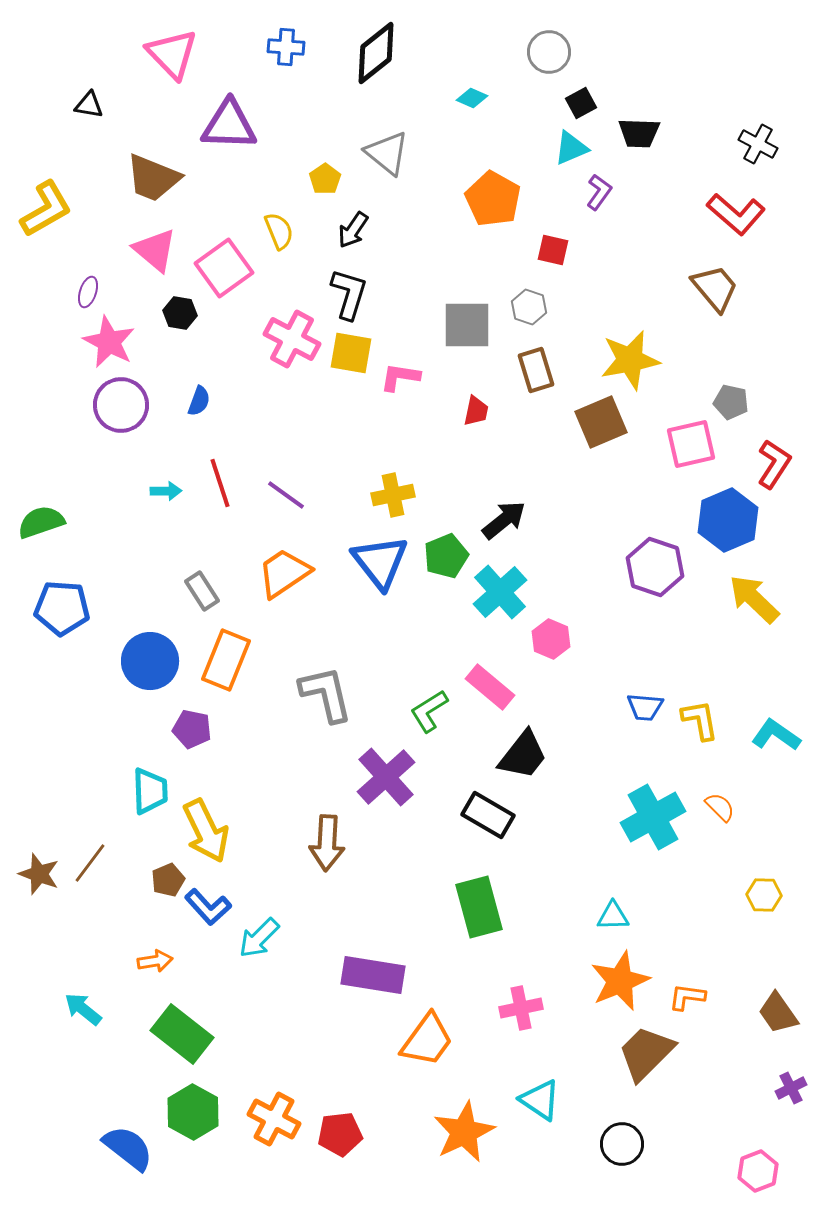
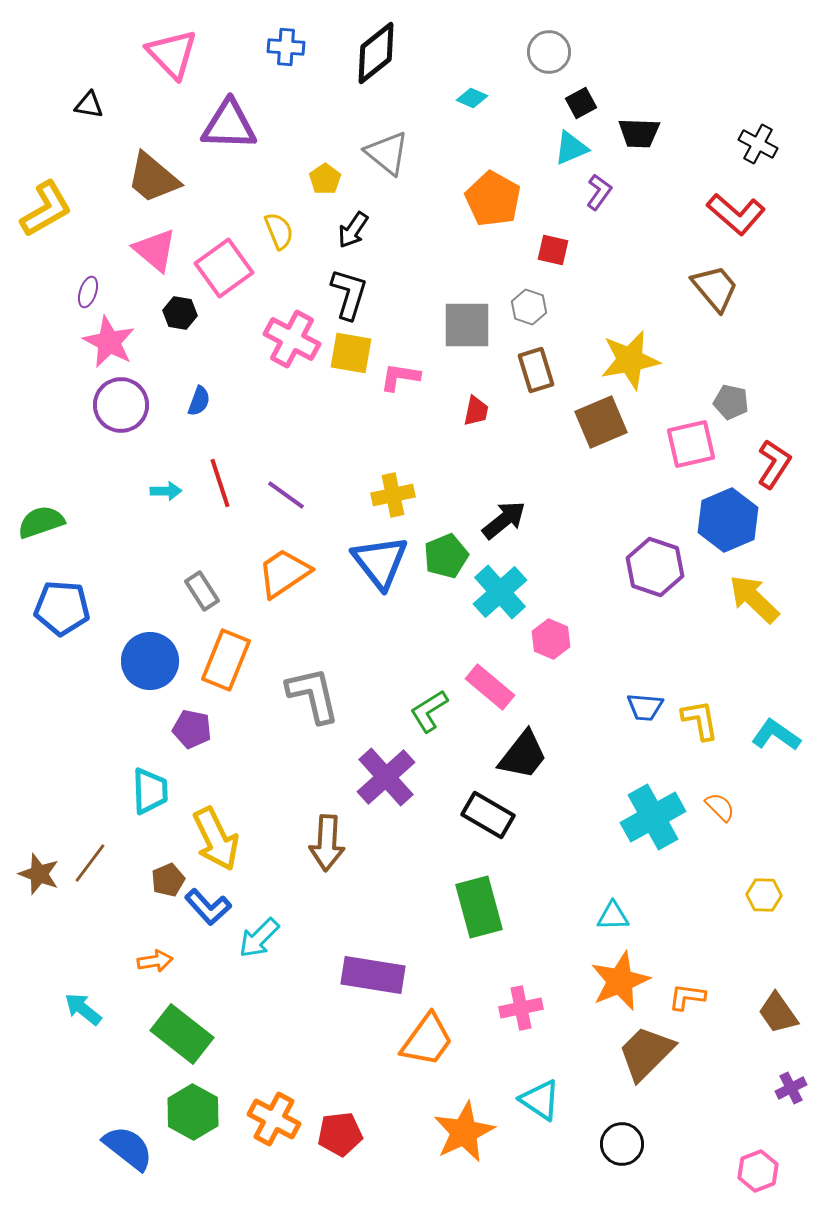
brown trapezoid at (153, 178): rotated 18 degrees clockwise
gray L-shape at (326, 694): moved 13 px left, 1 px down
yellow arrow at (206, 831): moved 10 px right, 8 px down
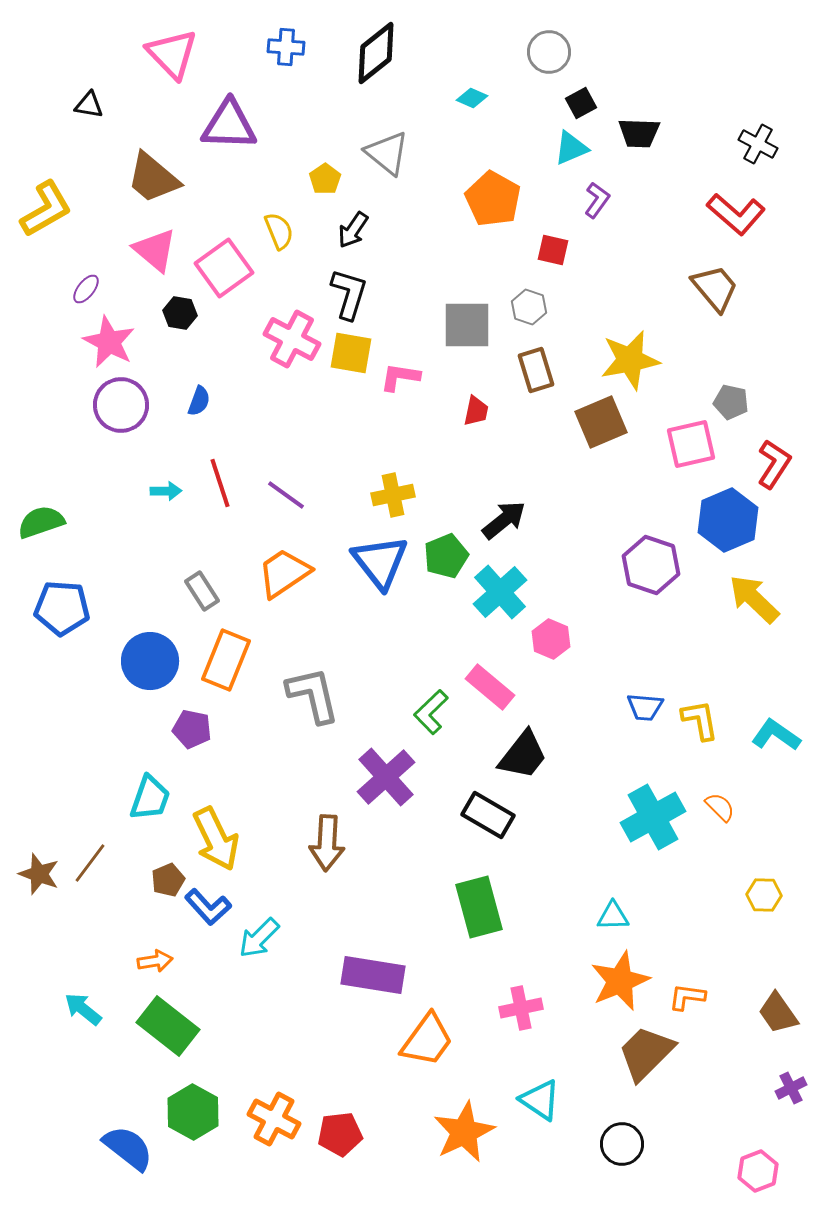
purple L-shape at (599, 192): moved 2 px left, 8 px down
purple ellipse at (88, 292): moved 2 px left, 3 px up; rotated 20 degrees clockwise
purple hexagon at (655, 567): moved 4 px left, 2 px up
green L-shape at (429, 711): moved 2 px right, 1 px down; rotated 12 degrees counterclockwise
cyan trapezoid at (150, 791): moved 7 px down; rotated 21 degrees clockwise
green rectangle at (182, 1034): moved 14 px left, 8 px up
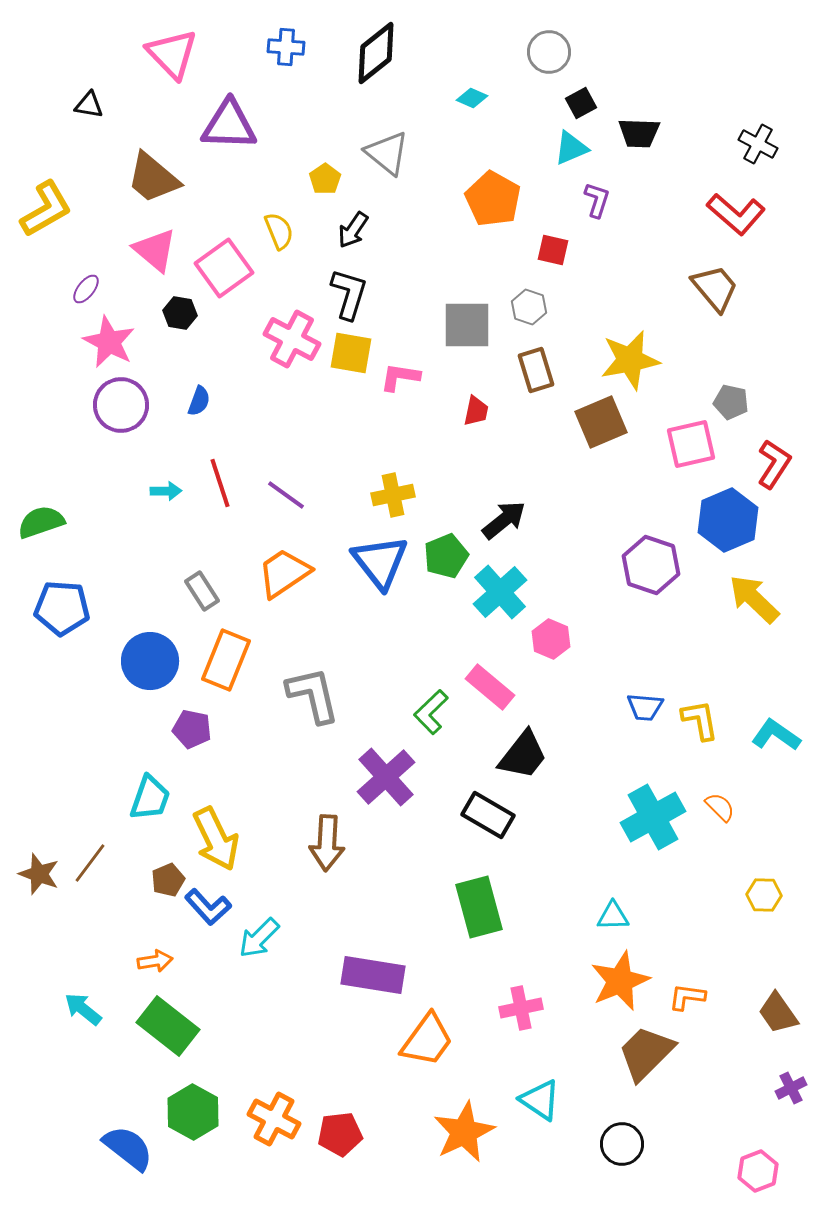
purple L-shape at (597, 200): rotated 18 degrees counterclockwise
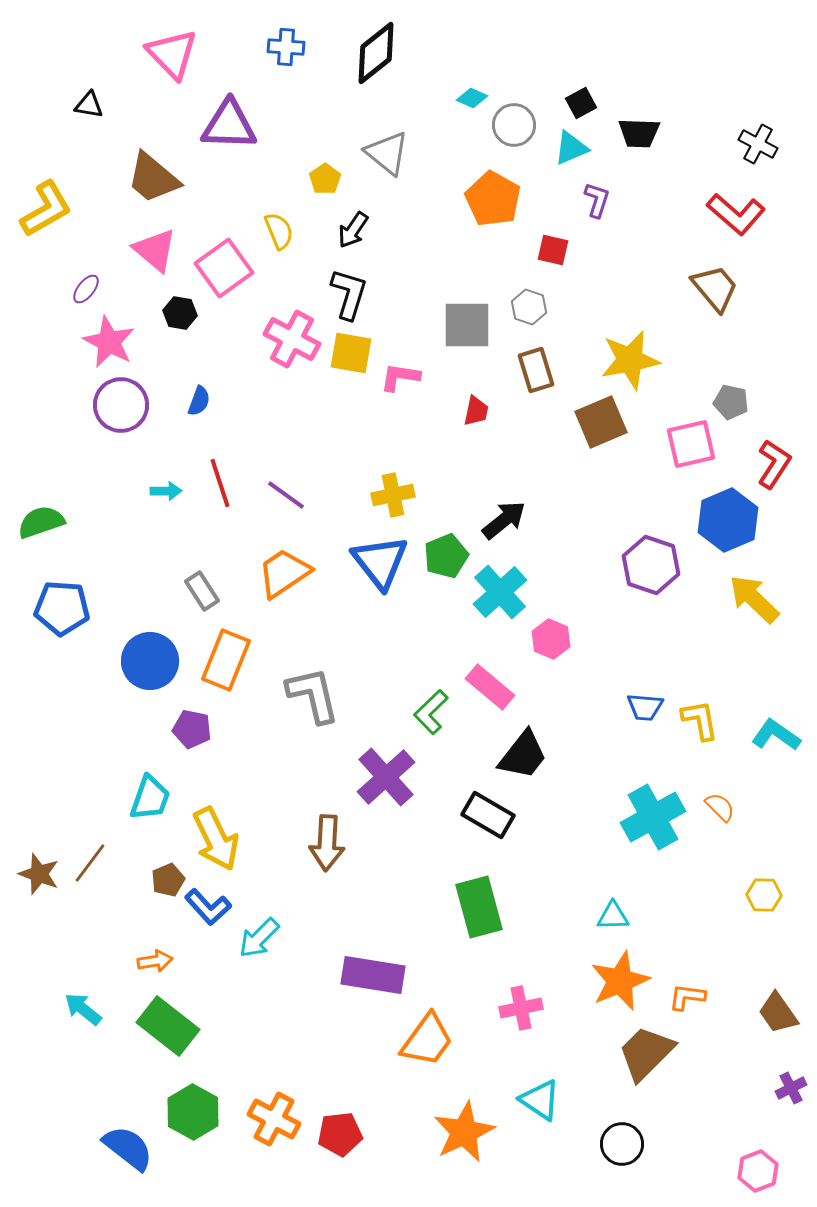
gray circle at (549, 52): moved 35 px left, 73 px down
